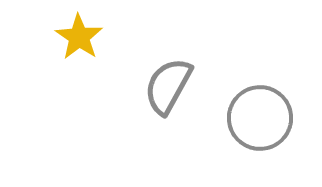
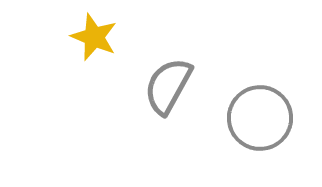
yellow star: moved 15 px right; rotated 12 degrees counterclockwise
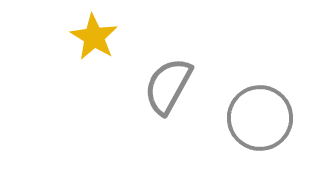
yellow star: rotated 9 degrees clockwise
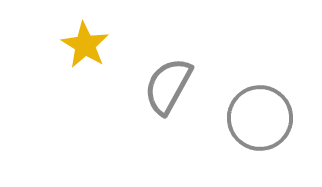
yellow star: moved 9 px left, 8 px down
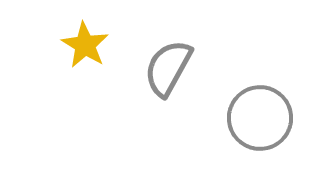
gray semicircle: moved 18 px up
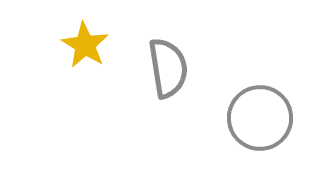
gray semicircle: rotated 142 degrees clockwise
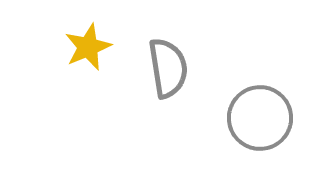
yellow star: moved 3 px right, 2 px down; rotated 18 degrees clockwise
